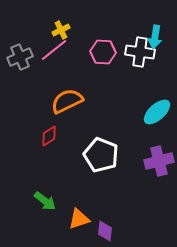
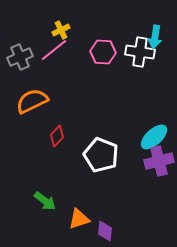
orange semicircle: moved 35 px left
cyan ellipse: moved 3 px left, 25 px down
red diamond: moved 8 px right; rotated 15 degrees counterclockwise
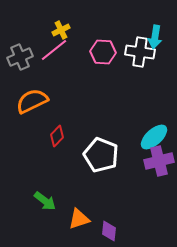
purple diamond: moved 4 px right
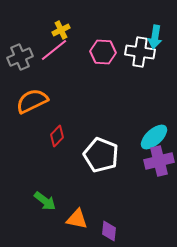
orange triangle: moved 2 px left; rotated 30 degrees clockwise
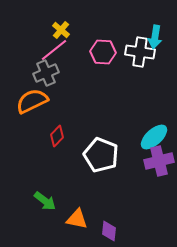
yellow cross: rotated 24 degrees counterclockwise
gray cross: moved 26 px right, 16 px down
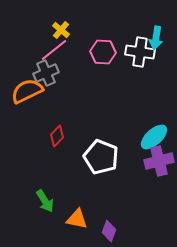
cyan arrow: moved 1 px right, 1 px down
orange semicircle: moved 5 px left, 10 px up
white pentagon: moved 2 px down
green arrow: rotated 20 degrees clockwise
purple diamond: rotated 15 degrees clockwise
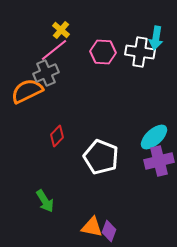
orange triangle: moved 15 px right, 8 px down
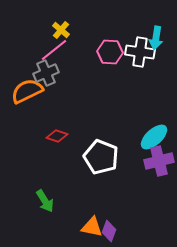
pink hexagon: moved 7 px right
red diamond: rotated 65 degrees clockwise
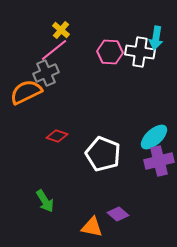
orange semicircle: moved 1 px left, 1 px down
white pentagon: moved 2 px right, 3 px up
purple diamond: moved 9 px right, 17 px up; rotated 70 degrees counterclockwise
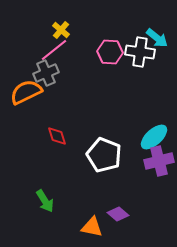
cyan arrow: moved 1 px right; rotated 60 degrees counterclockwise
red diamond: rotated 55 degrees clockwise
white pentagon: moved 1 px right, 1 px down
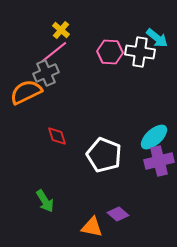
pink line: moved 2 px down
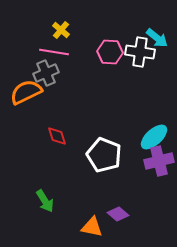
pink line: rotated 48 degrees clockwise
